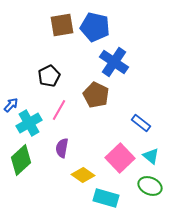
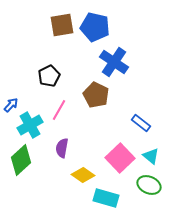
cyan cross: moved 1 px right, 2 px down
green ellipse: moved 1 px left, 1 px up
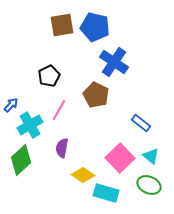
cyan rectangle: moved 5 px up
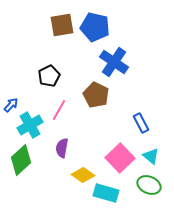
blue rectangle: rotated 24 degrees clockwise
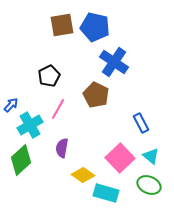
pink line: moved 1 px left, 1 px up
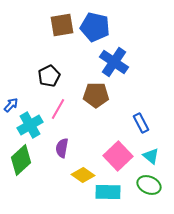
brown pentagon: rotated 25 degrees counterclockwise
pink square: moved 2 px left, 2 px up
cyan rectangle: moved 2 px right, 1 px up; rotated 15 degrees counterclockwise
